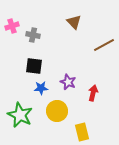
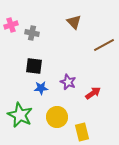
pink cross: moved 1 px left, 1 px up
gray cross: moved 1 px left, 2 px up
red arrow: rotated 42 degrees clockwise
yellow circle: moved 6 px down
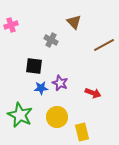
gray cross: moved 19 px right, 7 px down; rotated 16 degrees clockwise
purple star: moved 8 px left, 1 px down
red arrow: rotated 56 degrees clockwise
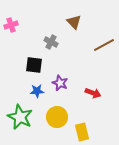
gray cross: moved 2 px down
black square: moved 1 px up
blue star: moved 4 px left, 3 px down
green star: moved 2 px down
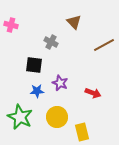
pink cross: rotated 32 degrees clockwise
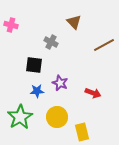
green star: rotated 15 degrees clockwise
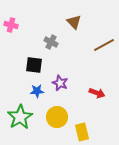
red arrow: moved 4 px right
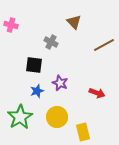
blue star: rotated 16 degrees counterclockwise
yellow rectangle: moved 1 px right
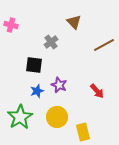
gray cross: rotated 24 degrees clockwise
purple star: moved 1 px left, 2 px down
red arrow: moved 2 px up; rotated 28 degrees clockwise
